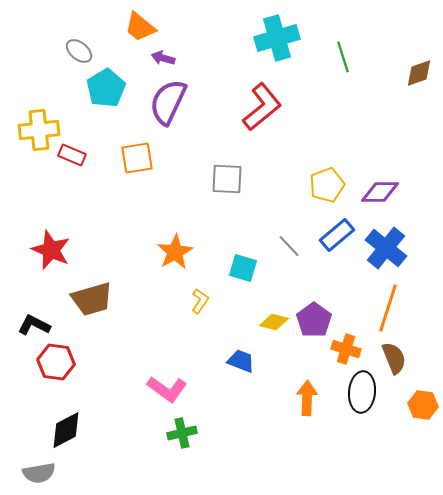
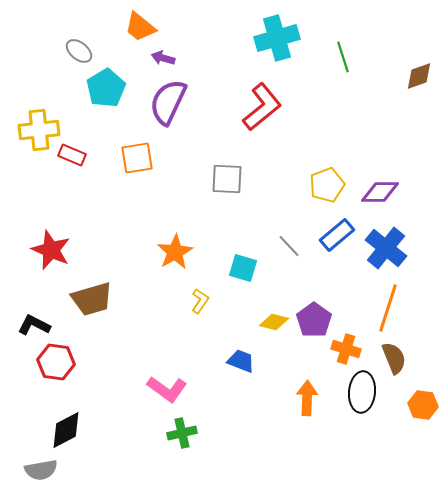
brown diamond: moved 3 px down
gray semicircle: moved 2 px right, 3 px up
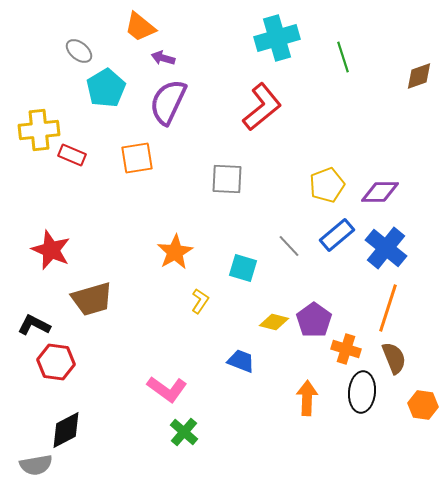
green cross: moved 2 px right, 1 px up; rotated 36 degrees counterclockwise
gray semicircle: moved 5 px left, 5 px up
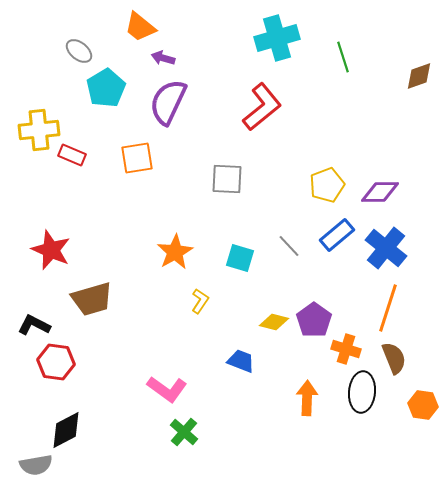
cyan square: moved 3 px left, 10 px up
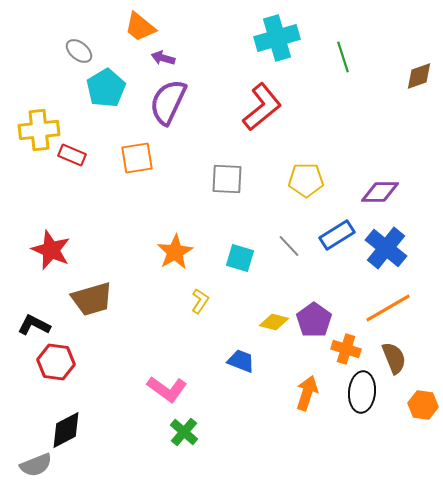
yellow pentagon: moved 21 px left, 5 px up; rotated 20 degrees clockwise
blue rectangle: rotated 8 degrees clockwise
orange line: rotated 42 degrees clockwise
orange arrow: moved 5 px up; rotated 16 degrees clockwise
gray semicircle: rotated 12 degrees counterclockwise
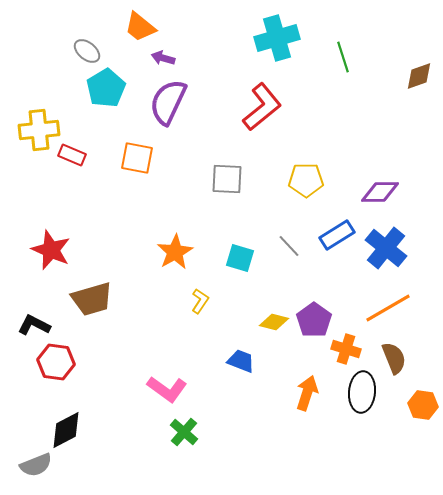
gray ellipse: moved 8 px right
orange square: rotated 20 degrees clockwise
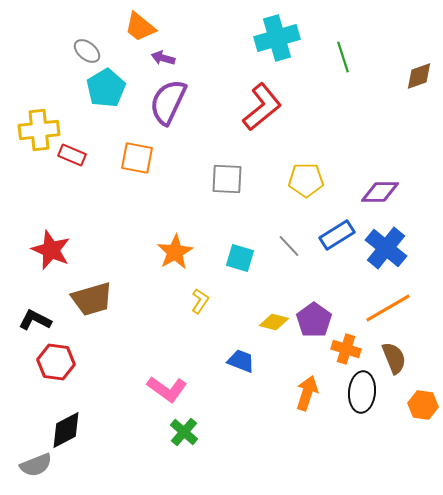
black L-shape: moved 1 px right, 5 px up
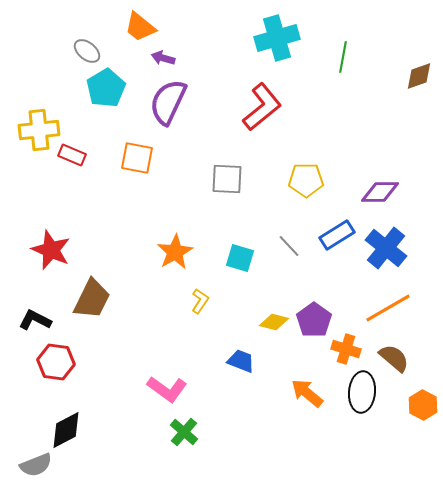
green line: rotated 28 degrees clockwise
brown trapezoid: rotated 48 degrees counterclockwise
brown semicircle: rotated 28 degrees counterclockwise
orange arrow: rotated 68 degrees counterclockwise
orange hexagon: rotated 20 degrees clockwise
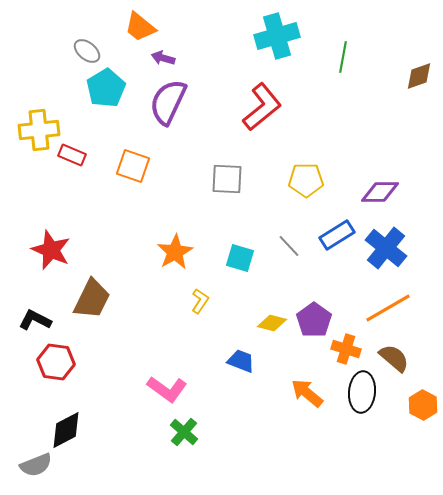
cyan cross: moved 2 px up
orange square: moved 4 px left, 8 px down; rotated 8 degrees clockwise
yellow diamond: moved 2 px left, 1 px down
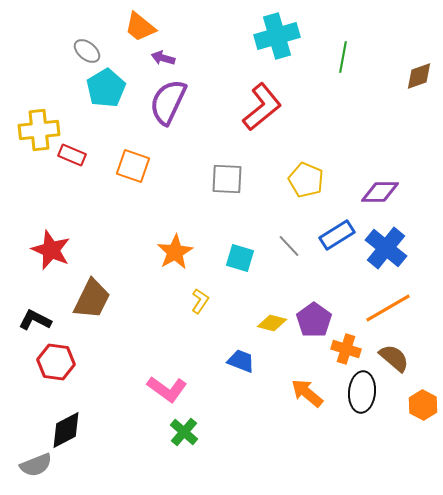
yellow pentagon: rotated 24 degrees clockwise
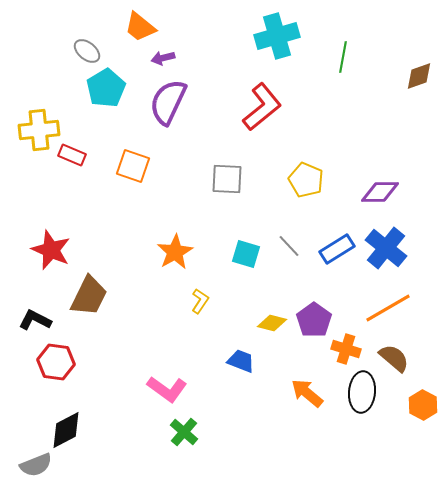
purple arrow: rotated 30 degrees counterclockwise
blue rectangle: moved 14 px down
cyan square: moved 6 px right, 4 px up
brown trapezoid: moved 3 px left, 3 px up
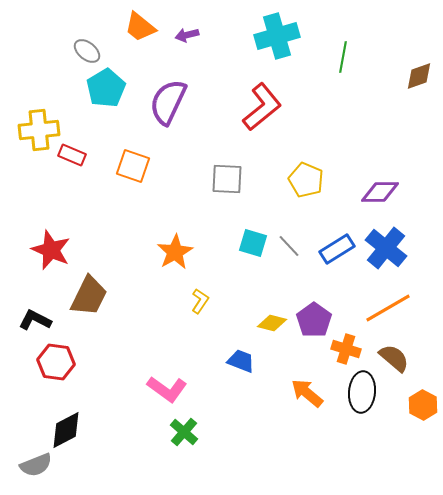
purple arrow: moved 24 px right, 23 px up
cyan square: moved 7 px right, 11 px up
